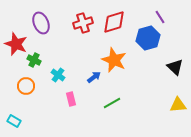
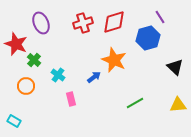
green cross: rotated 16 degrees clockwise
green line: moved 23 px right
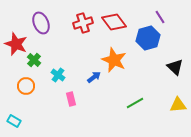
red diamond: rotated 70 degrees clockwise
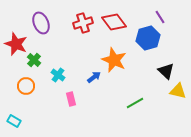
black triangle: moved 9 px left, 4 px down
yellow triangle: moved 14 px up; rotated 18 degrees clockwise
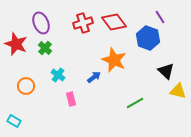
blue hexagon: rotated 25 degrees counterclockwise
green cross: moved 11 px right, 12 px up
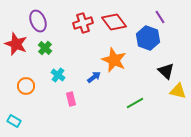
purple ellipse: moved 3 px left, 2 px up
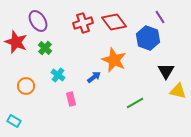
purple ellipse: rotated 10 degrees counterclockwise
red star: moved 2 px up
black triangle: rotated 18 degrees clockwise
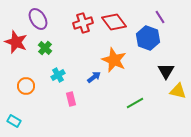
purple ellipse: moved 2 px up
cyan cross: rotated 24 degrees clockwise
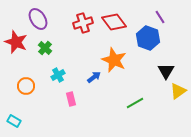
yellow triangle: rotated 48 degrees counterclockwise
